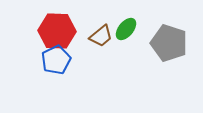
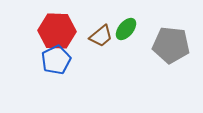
gray pentagon: moved 2 px right, 2 px down; rotated 12 degrees counterclockwise
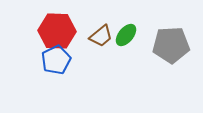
green ellipse: moved 6 px down
gray pentagon: rotated 9 degrees counterclockwise
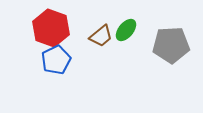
red hexagon: moved 6 px left, 3 px up; rotated 18 degrees clockwise
green ellipse: moved 5 px up
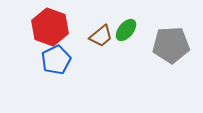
red hexagon: moved 1 px left, 1 px up
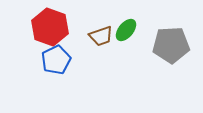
brown trapezoid: rotated 20 degrees clockwise
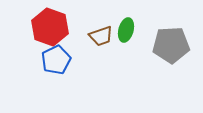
green ellipse: rotated 25 degrees counterclockwise
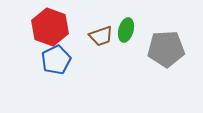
gray pentagon: moved 5 px left, 4 px down
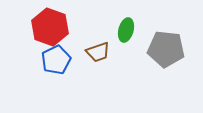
brown trapezoid: moved 3 px left, 16 px down
gray pentagon: rotated 9 degrees clockwise
